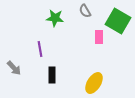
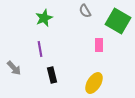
green star: moved 11 px left; rotated 30 degrees counterclockwise
pink rectangle: moved 8 px down
black rectangle: rotated 14 degrees counterclockwise
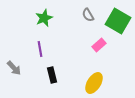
gray semicircle: moved 3 px right, 4 px down
pink rectangle: rotated 48 degrees clockwise
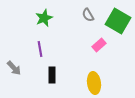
black rectangle: rotated 14 degrees clockwise
yellow ellipse: rotated 40 degrees counterclockwise
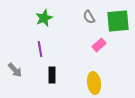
gray semicircle: moved 1 px right, 2 px down
green square: rotated 35 degrees counterclockwise
gray arrow: moved 1 px right, 2 px down
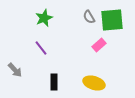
green square: moved 6 px left, 1 px up
purple line: moved 1 px right, 1 px up; rotated 28 degrees counterclockwise
black rectangle: moved 2 px right, 7 px down
yellow ellipse: rotated 65 degrees counterclockwise
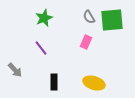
pink rectangle: moved 13 px left, 3 px up; rotated 24 degrees counterclockwise
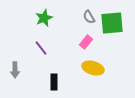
green square: moved 3 px down
pink rectangle: rotated 16 degrees clockwise
gray arrow: rotated 42 degrees clockwise
yellow ellipse: moved 1 px left, 15 px up
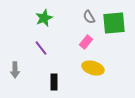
green square: moved 2 px right
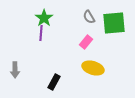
green star: rotated 12 degrees counterclockwise
purple line: moved 15 px up; rotated 42 degrees clockwise
black rectangle: rotated 28 degrees clockwise
